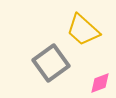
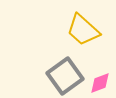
gray square: moved 14 px right, 13 px down
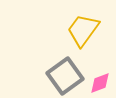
yellow trapezoid: rotated 84 degrees clockwise
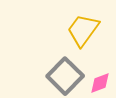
gray square: rotated 9 degrees counterclockwise
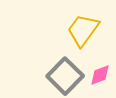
pink diamond: moved 8 px up
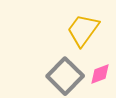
pink diamond: moved 1 px up
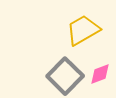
yellow trapezoid: rotated 24 degrees clockwise
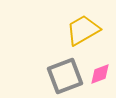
gray square: rotated 24 degrees clockwise
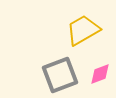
gray square: moved 5 px left, 1 px up
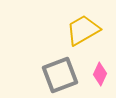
pink diamond: rotated 45 degrees counterclockwise
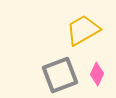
pink diamond: moved 3 px left
